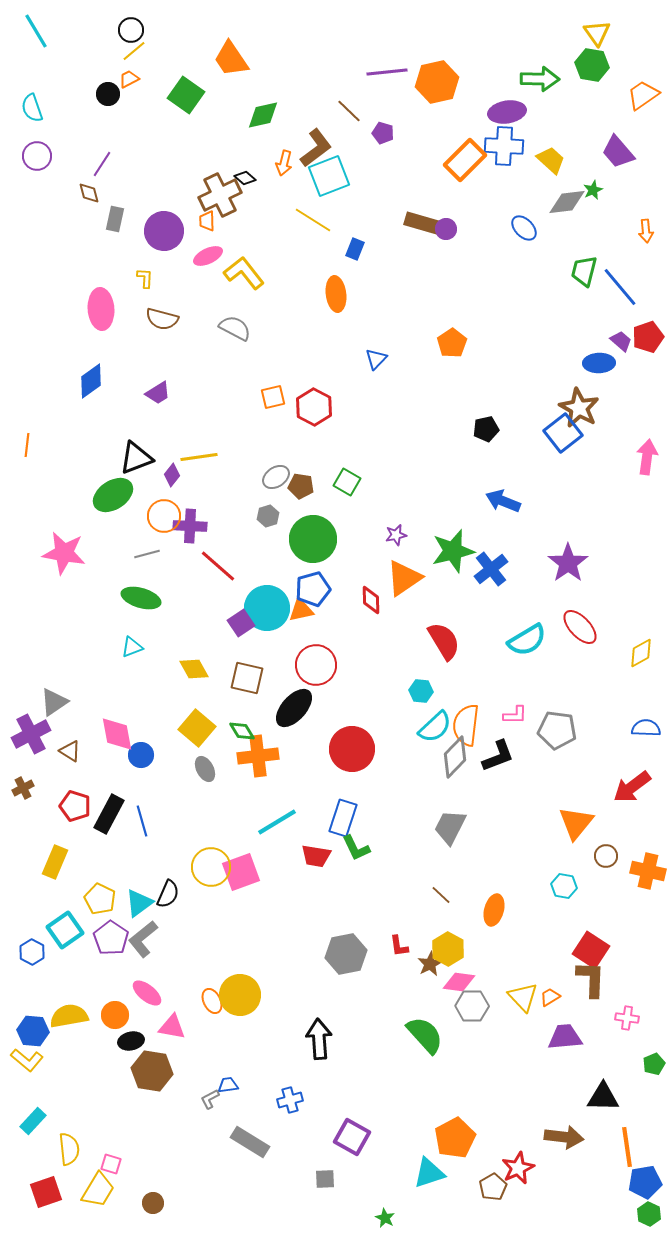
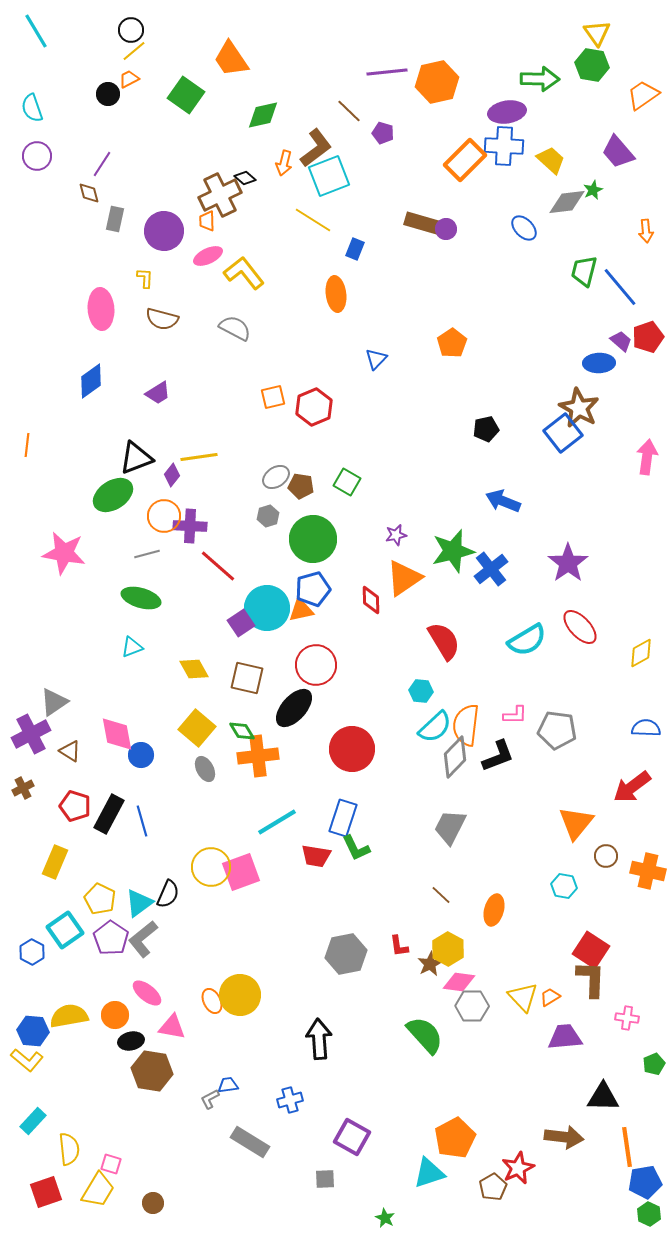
red hexagon at (314, 407): rotated 9 degrees clockwise
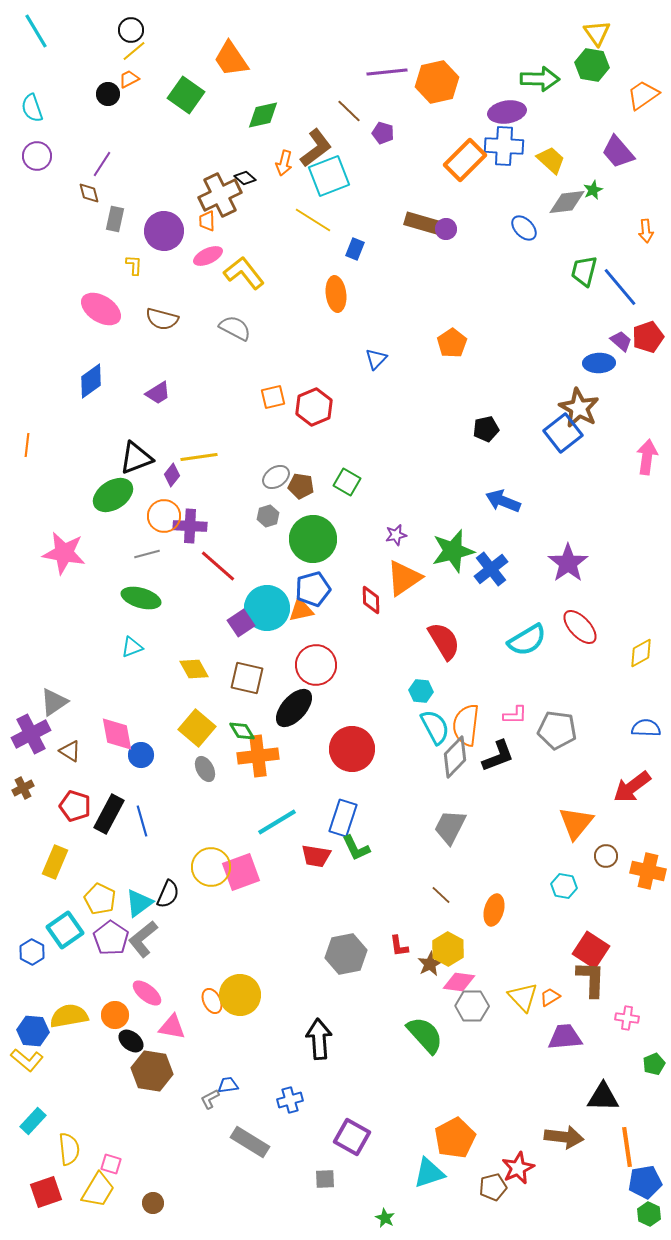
yellow L-shape at (145, 278): moved 11 px left, 13 px up
pink ellipse at (101, 309): rotated 54 degrees counterclockwise
cyan semicircle at (435, 727): rotated 75 degrees counterclockwise
black ellipse at (131, 1041): rotated 50 degrees clockwise
brown pentagon at (493, 1187): rotated 16 degrees clockwise
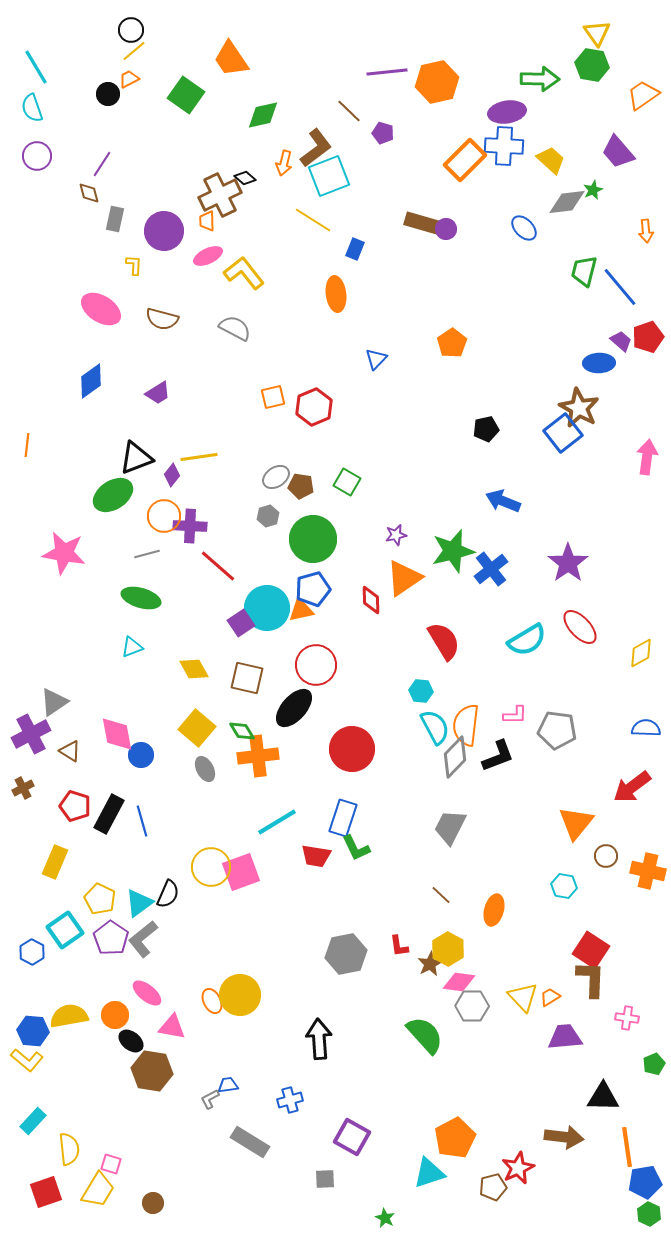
cyan line at (36, 31): moved 36 px down
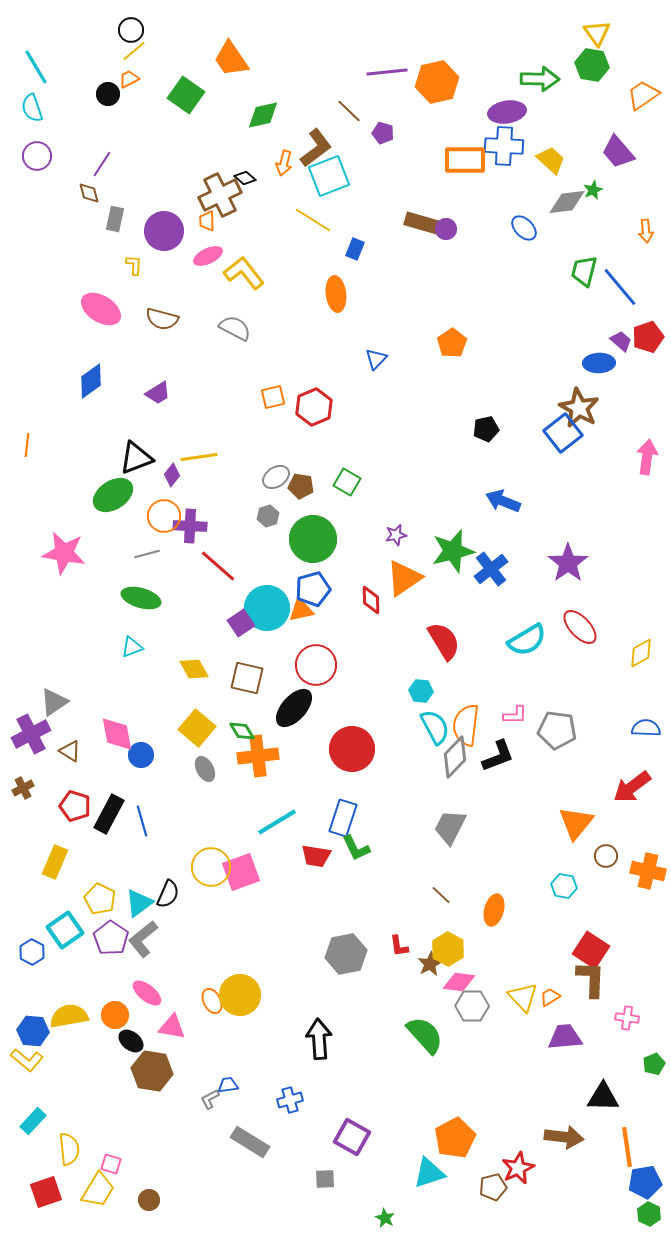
orange rectangle at (465, 160): rotated 45 degrees clockwise
brown circle at (153, 1203): moved 4 px left, 3 px up
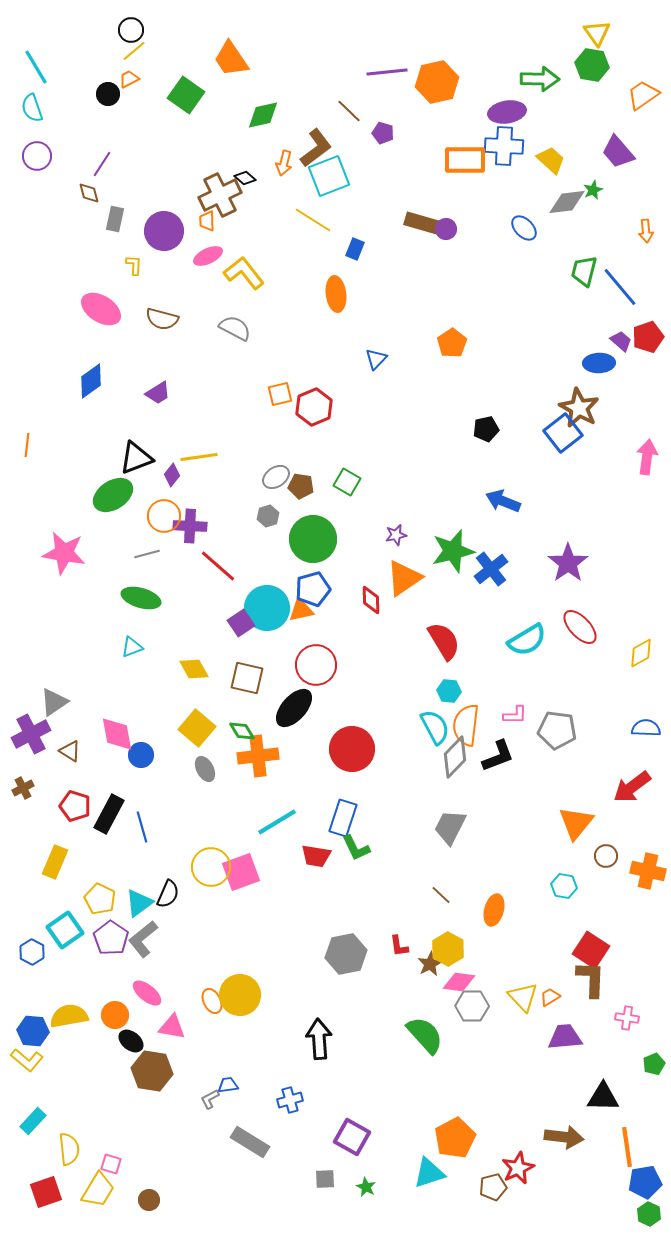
orange square at (273, 397): moved 7 px right, 3 px up
cyan hexagon at (421, 691): moved 28 px right
blue line at (142, 821): moved 6 px down
green star at (385, 1218): moved 19 px left, 31 px up
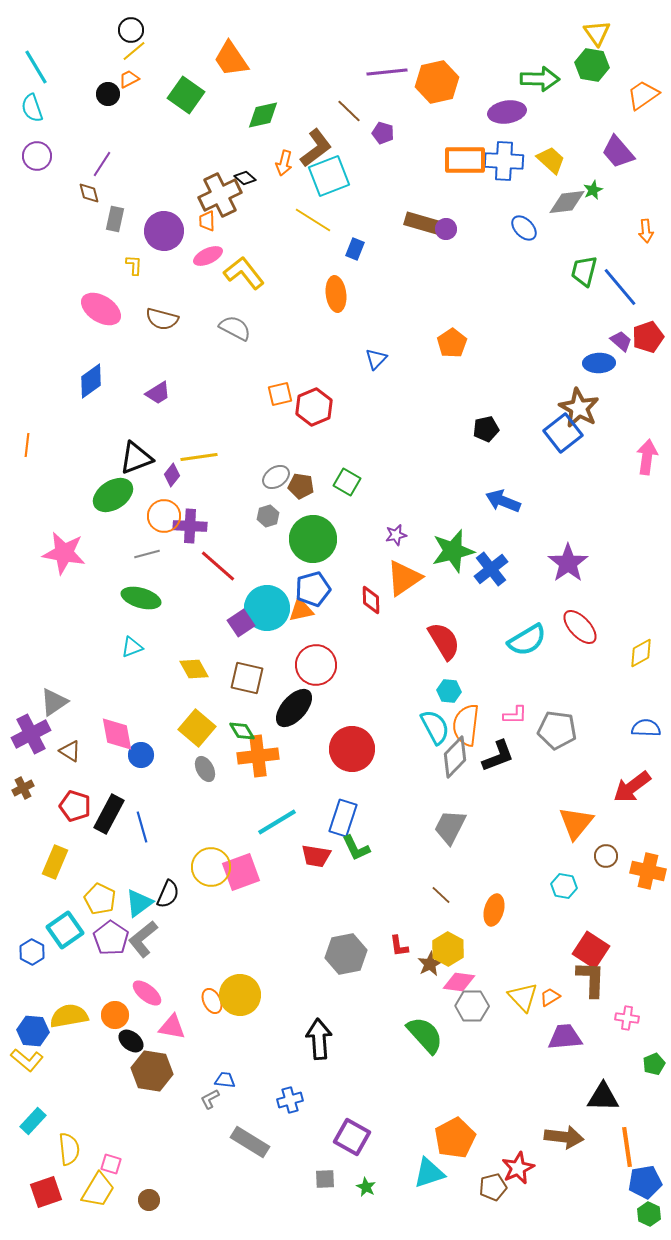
blue cross at (504, 146): moved 15 px down
blue trapezoid at (228, 1085): moved 3 px left, 5 px up; rotated 15 degrees clockwise
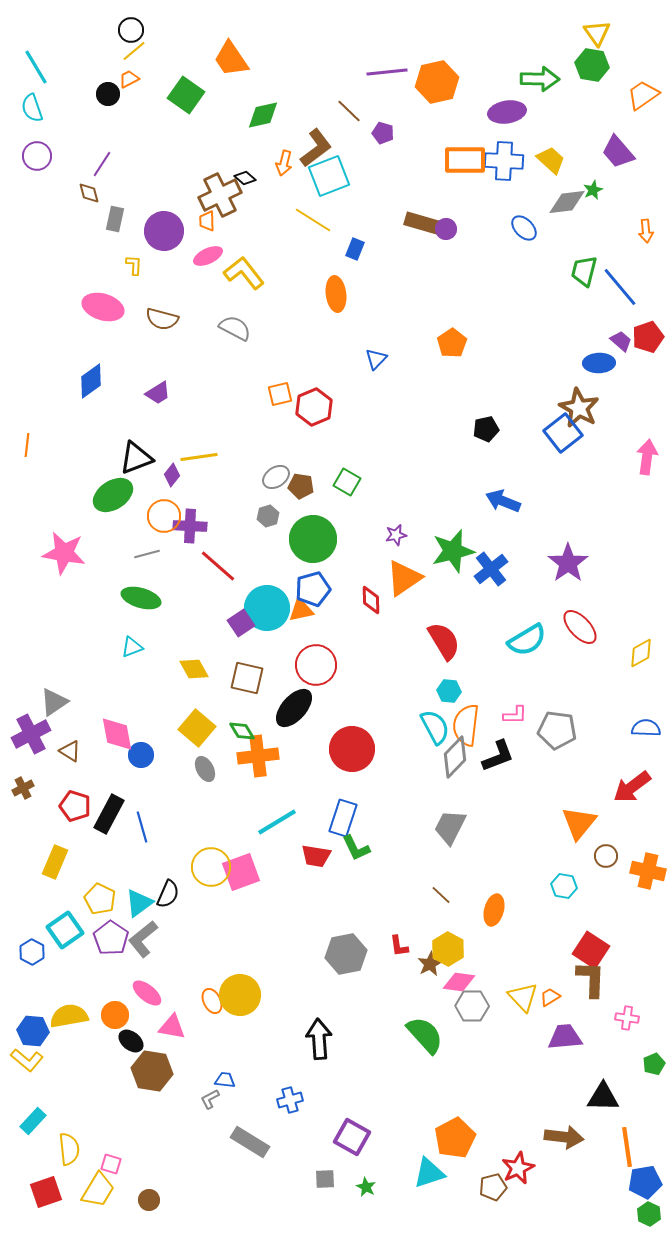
pink ellipse at (101, 309): moved 2 px right, 2 px up; rotated 15 degrees counterclockwise
orange triangle at (576, 823): moved 3 px right
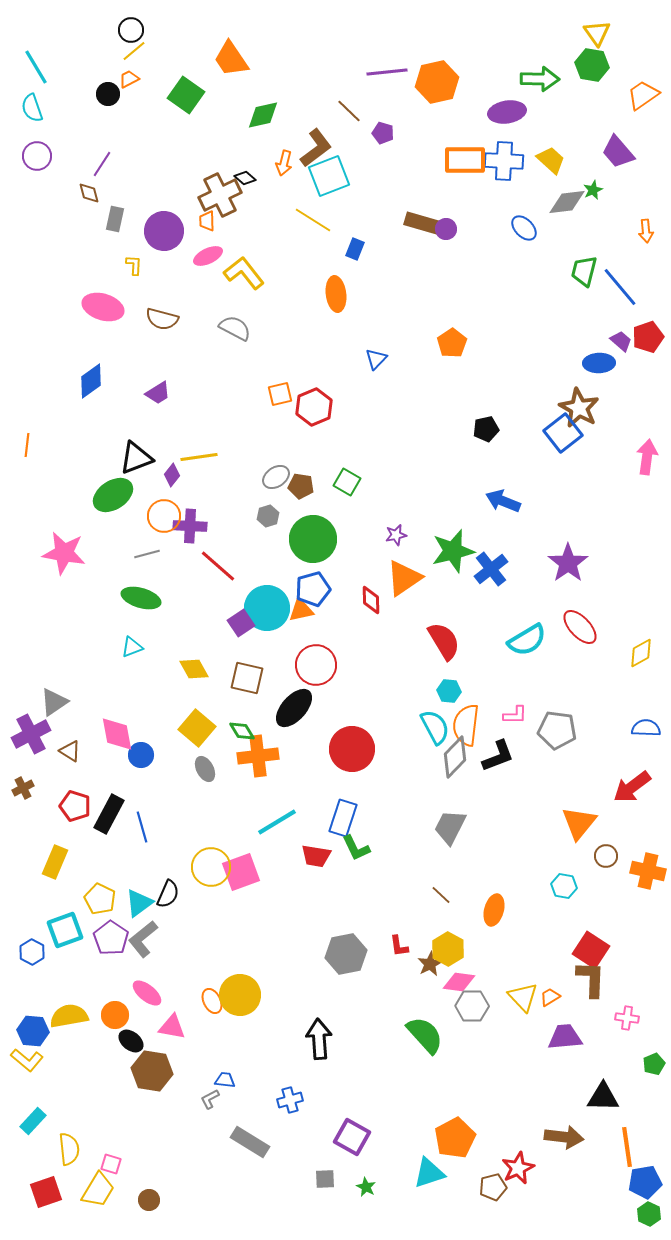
cyan square at (65, 930): rotated 15 degrees clockwise
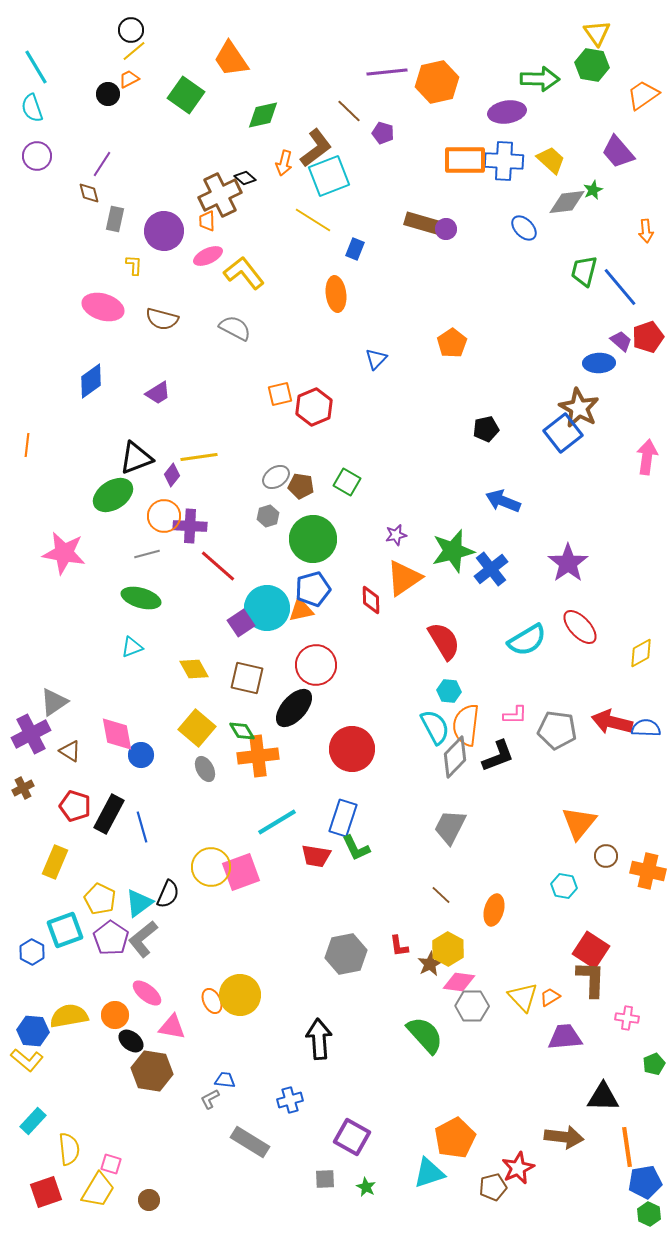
red arrow at (632, 787): moved 20 px left, 65 px up; rotated 51 degrees clockwise
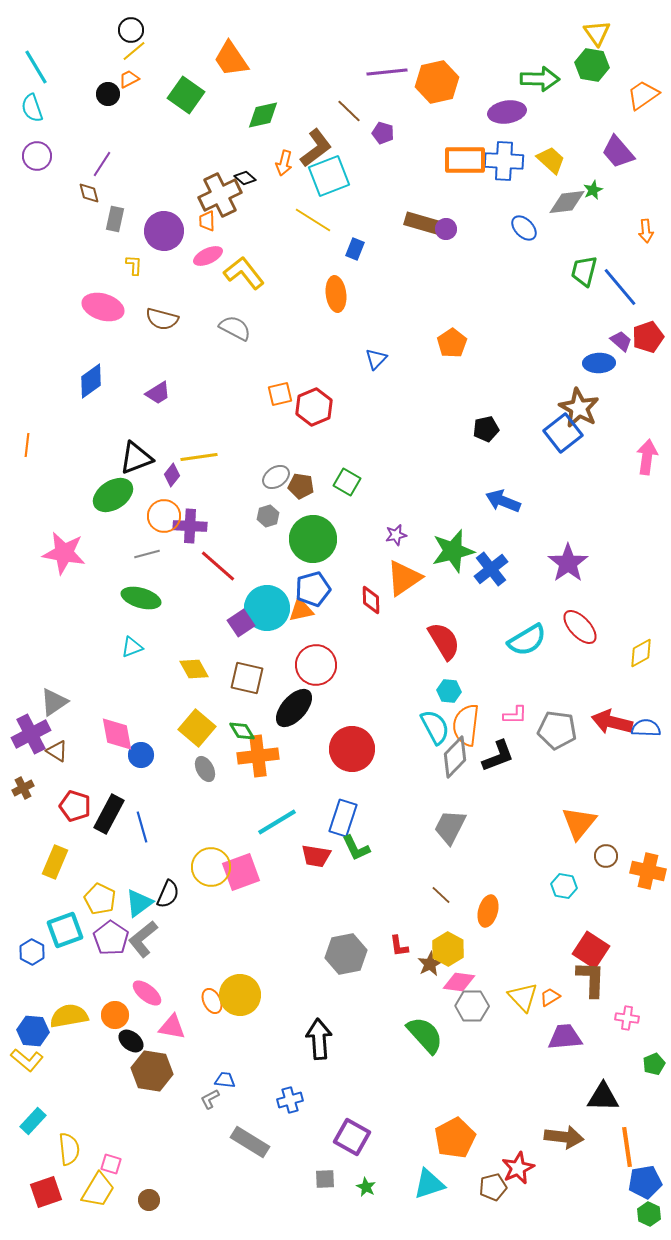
brown triangle at (70, 751): moved 13 px left
orange ellipse at (494, 910): moved 6 px left, 1 px down
cyan triangle at (429, 1173): moved 11 px down
